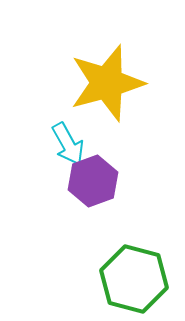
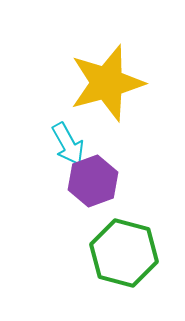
green hexagon: moved 10 px left, 26 px up
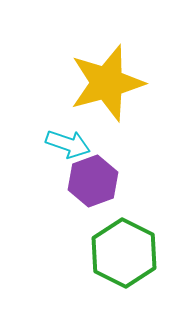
cyan arrow: rotated 42 degrees counterclockwise
green hexagon: rotated 12 degrees clockwise
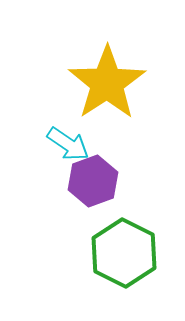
yellow star: rotated 18 degrees counterclockwise
cyan arrow: rotated 15 degrees clockwise
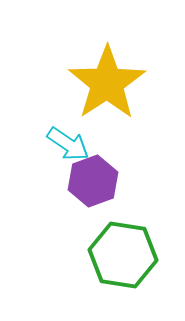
green hexagon: moved 1 px left, 2 px down; rotated 18 degrees counterclockwise
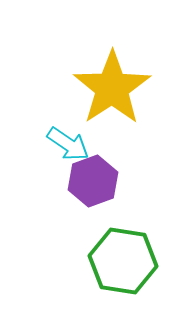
yellow star: moved 5 px right, 5 px down
green hexagon: moved 6 px down
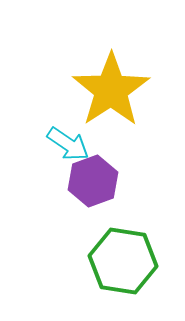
yellow star: moved 1 px left, 2 px down
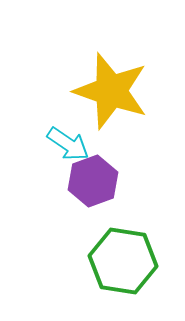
yellow star: moved 1 px down; rotated 20 degrees counterclockwise
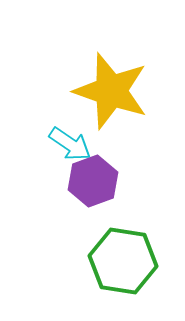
cyan arrow: moved 2 px right
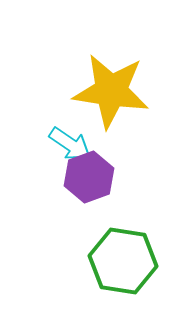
yellow star: rotated 10 degrees counterclockwise
purple hexagon: moved 4 px left, 4 px up
